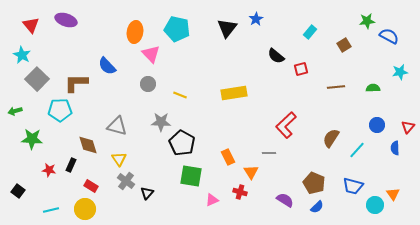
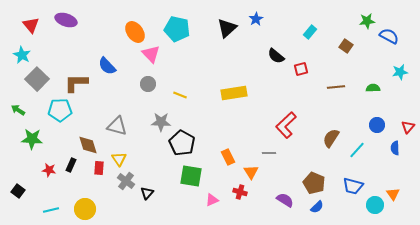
black triangle at (227, 28): rotated 10 degrees clockwise
orange ellipse at (135, 32): rotated 45 degrees counterclockwise
brown square at (344, 45): moved 2 px right, 1 px down; rotated 24 degrees counterclockwise
green arrow at (15, 111): moved 3 px right, 1 px up; rotated 48 degrees clockwise
red rectangle at (91, 186): moved 8 px right, 18 px up; rotated 64 degrees clockwise
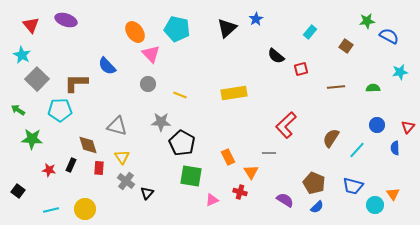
yellow triangle at (119, 159): moved 3 px right, 2 px up
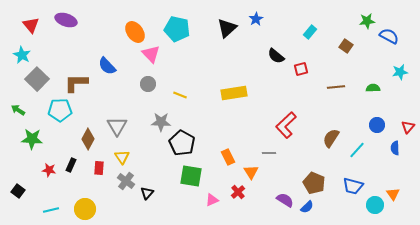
gray triangle at (117, 126): rotated 45 degrees clockwise
brown diamond at (88, 145): moved 6 px up; rotated 45 degrees clockwise
red cross at (240, 192): moved 2 px left; rotated 32 degrees clockwise
blue semicircle at (317, 207): moved 10 px left
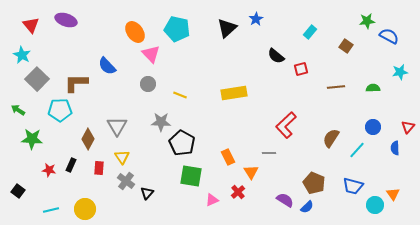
blue circle at (377, 125): moved 4 px left, 2 px down
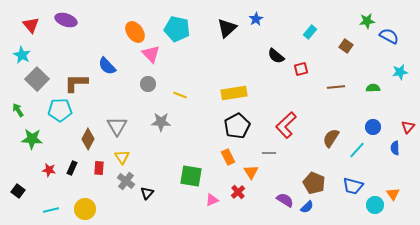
green arrow at (18, 110): rotated 24 degrees clockwise
black pentagon at (182, 143): moved 55 px right, 17 px up; rotated 15 degrees clockwise
black rectangle at (71, 165): moved 1 px right, 3 px down
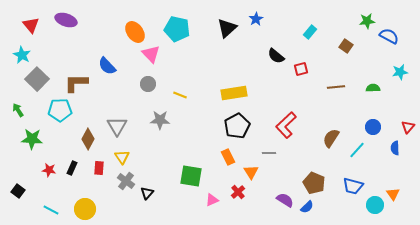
gray star at (161, 122): moved 1 px left, 2 px up
cyan line at (51, 210): rotated 42 degrees clockwise
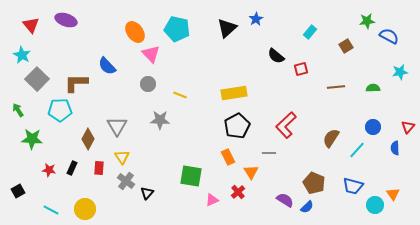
brown square at (346, 46): rotated 24 degrees clockwise
black square at (18, 191): rotated 24 degrees clockwise
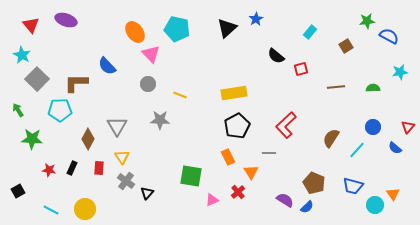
blue semicircle at (395, 148): rotated 48 degrees counterclockwise
